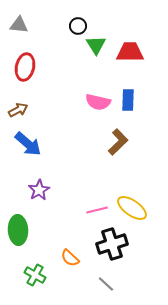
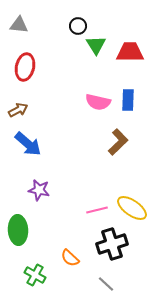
purple star: rotated 30 degrees counterclockwise
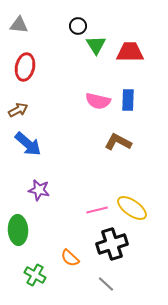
pink semicircle: moved 1 px up
brown L-shape: rotated 108 degrees counterclockwise
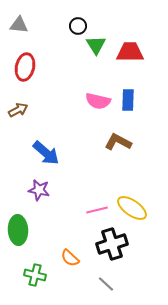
blue arrow: moved 18 px right, 9 px down
green cross: rotated 15 degrees counterclockwise
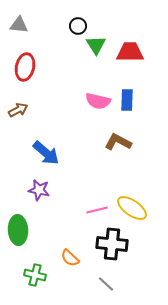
blue rectangle: moved 1 px left
black cross: rotated 24 degrees clockwise
